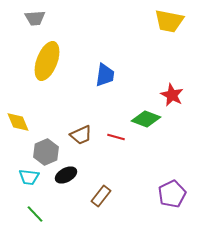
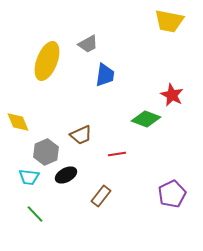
gray trapezoid: moved 53 px right, 26 px down; rotated 25 degrees counterclockwise
red line: moved 1 px right, 17 px down; rotated 24 degrees counterclockwise
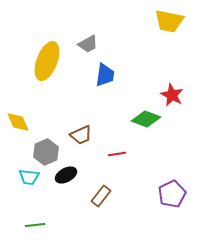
green line: moved 11 px down; rotated 54 degrees counterclockwise
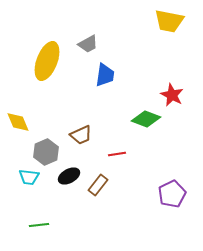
black ellipse: moved 3 px right, 1 px down
brown rectangle: moved 3 px left, 11 px up
green line: moved 4 px right
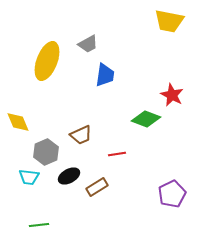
brown rectangle: moved 1 px left, 2 px down; rotated 20 degrees clockwise
